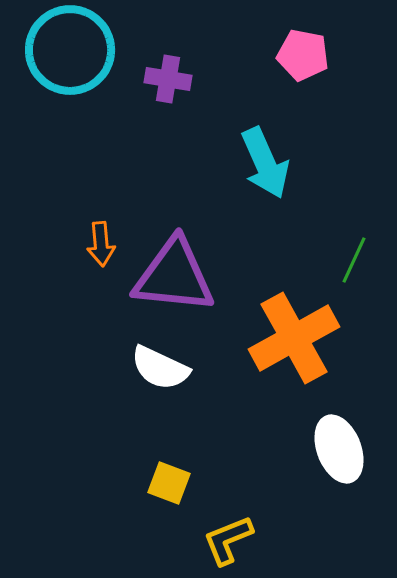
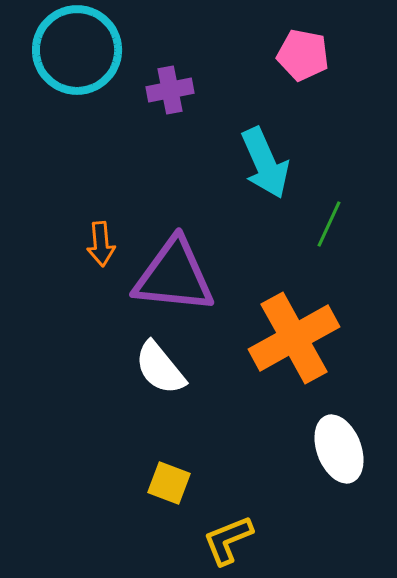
cyan circle: moved 7 px right
purple cross: moved 2 px right, 11 px down; rotated 21 degrees counterclockwise
green line: moved 25 px left, 36 px up
white semicircle: rotated 26 degrees clockwise
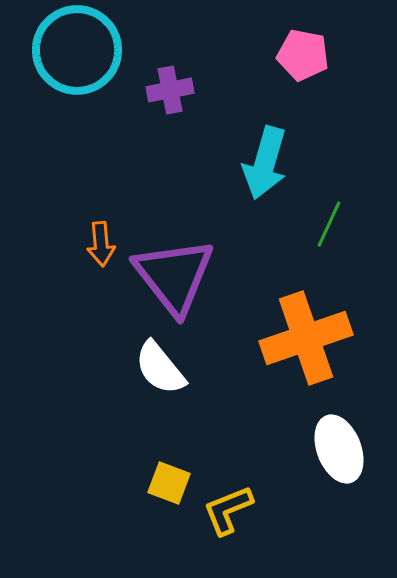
cyan arrow: rotated 40 degrees clockwise
purple triangle: rotated 46 degrees clockwise
orange cross: moved 12 px right; rotated 10 degrees clockwise
yellow L-shape: moved 30 px up
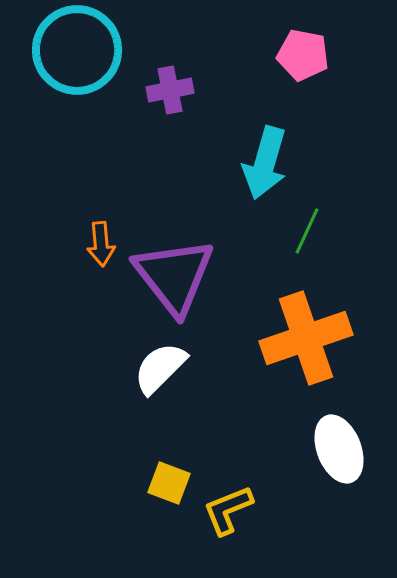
green line: moved 22 px left, 7 px down
white semicircle: rotated 84 degrees clockwise
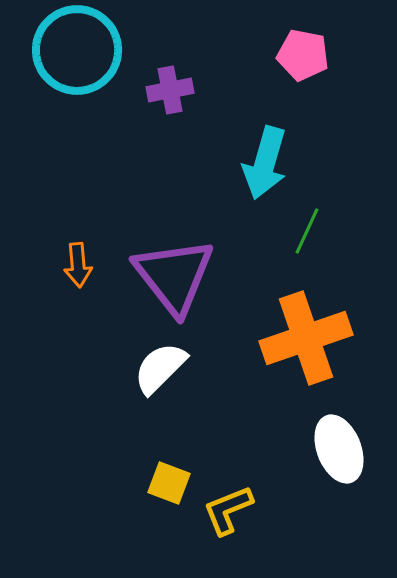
orange arrow: moved 23 px left, 21 px down
